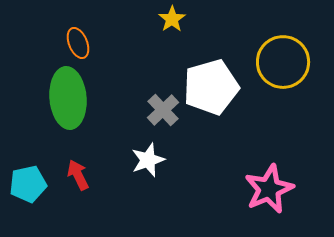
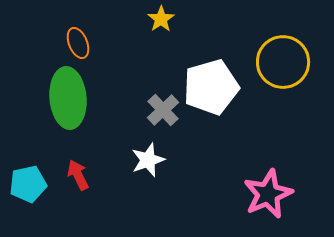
yellow star: moved 11 px left
pink star: moved 1 px left, 5 px down
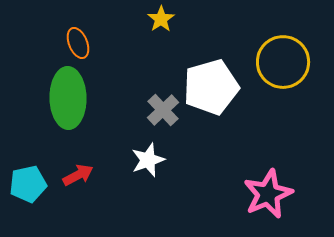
green ellipse: rotated 4 degrees clockwise
red arrow: rotated 88 degrees clockwise
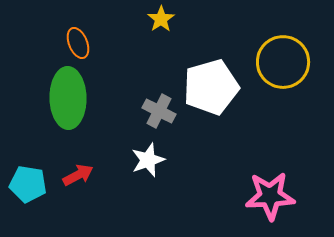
gray cross: moved 4 px left, 1 px down; rotated 20 degrees counterclockwise
cyan pentagon: rotated 21 degrees clockwise
pink star: moved 2 px right, 2 px down; rotated 21 degrees clockwise
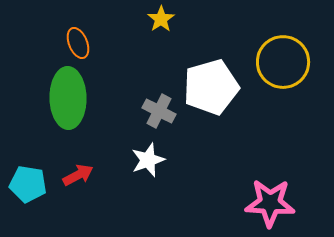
pink star: moved 7 px down; rotated 6 degrees clockwise
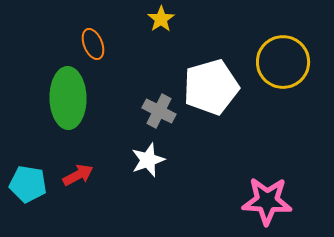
orange ellipse: moved 15 px right, 1 px down
pink star: moved 3 px left, 2 px up
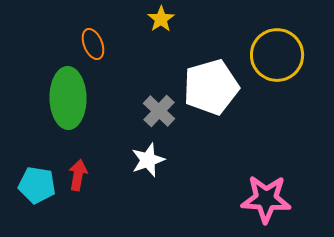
yellow circle: moved 6 px left, 7 px up
gray cross: rotated 16 degrees clockwise
red arrow: rotated 52 degrees counterclockwise
cyan pentagon: moved 9 px right, 1 px down
pink star: moved 1 px left, 2 px up
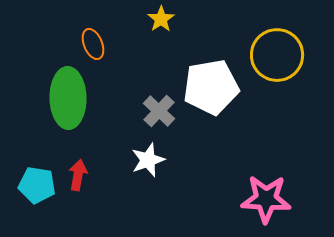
white pentagon: rotated 6 degrees clockwise
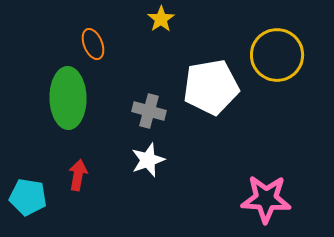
gray cross: moved 10 px left; rotated 28 degrees counterclockwise
cyan pentagon: moved 9 px left, 12 px down
